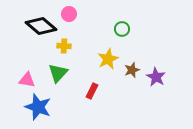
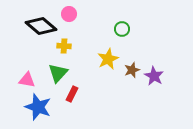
purple star: moved 2 px left, 1 px up
red rectangle: moved 20 px left, 3 px down
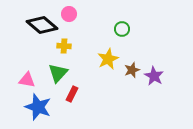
black diamond: moved 1 px right, 1 px up
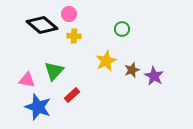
yellow cross: moved 10 px right, 10 px up
yellow star: moved 2 px left, 2 px down
green triangle: moved 4 px left, 2 px up
red rectangle: moved 1 px down; rotated 21 degrees clockwise
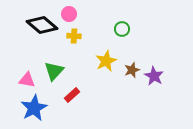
blue star: moved 4 px left, 1 px down; rotated 24 degrees clockwise
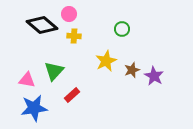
blue star: rotated 20 degrees clockwise
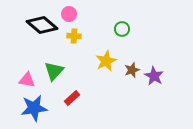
red rectangle: moved 3 px down
